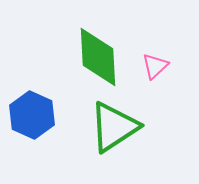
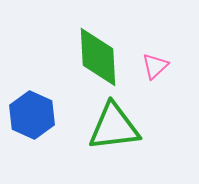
green triangle: rotated 26 degrees clockwise
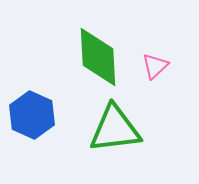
green triangle: moved 1 px right, 2 px down
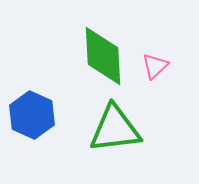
green diamond: moved 5 px right, 1 px up
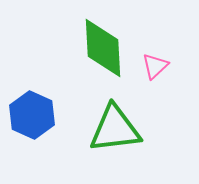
green diamond: moved 8 px up
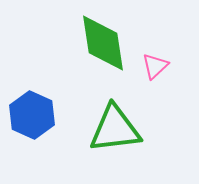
green diamond: moved 5 px up; rotated 6 degrees counterclockwise
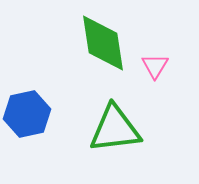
pink triangle: rotated 16 degrees counterclockwise
blue hexagon: moved 5 px left, 1 px up; rotated 24 degrees clockwise
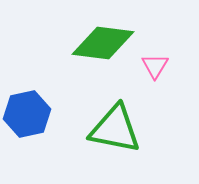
green diamond: rotated 74 degrees counterclockwise
green triangle: rotated 18 degrees clockwise
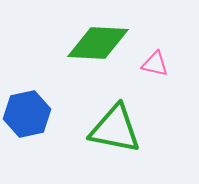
green diamond: moved 5 px left; rotated 4 degrees counterclockwise
pink triangle: moved 2 px up; rotated 48 degrees counterclockwise
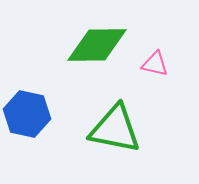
green diamond: moved 1 px left, 2 px down; rotated 4 degrees counterclockwise
blue hexagon: rotated 24 degrees clockwise
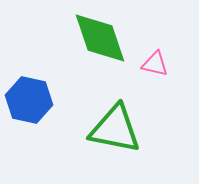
green diamond: moved 3 px right, 7 px up; rotated 72 degrees clockwise
blue hexagon: moved 2 px right, 14 px up
